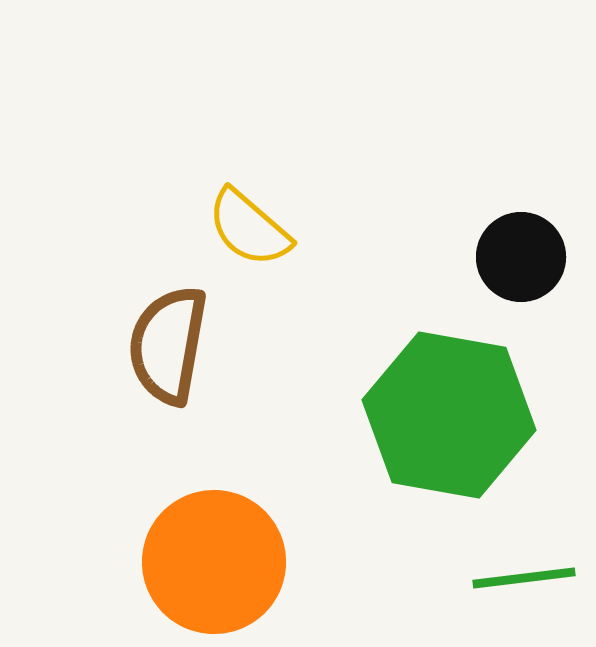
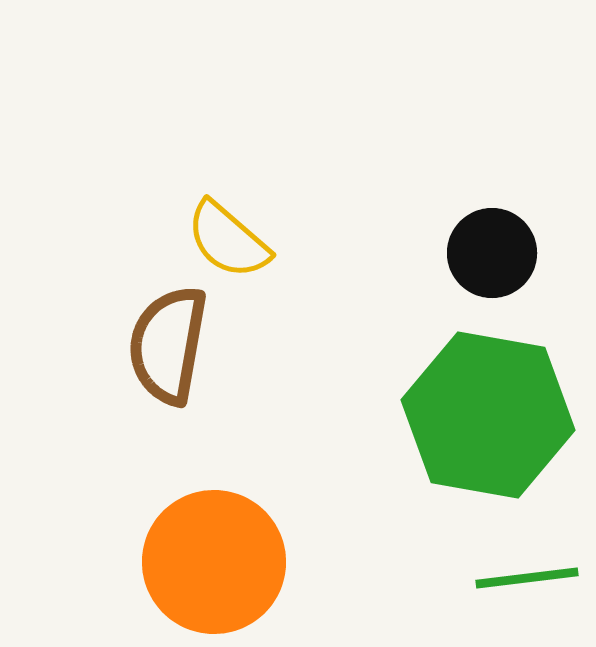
yellow semicircle: moved 21 px left, 12 px down
black circle: moved 29 px left, 4 px up
green hexagon: moved 39 px right
green line: moved 3 px right
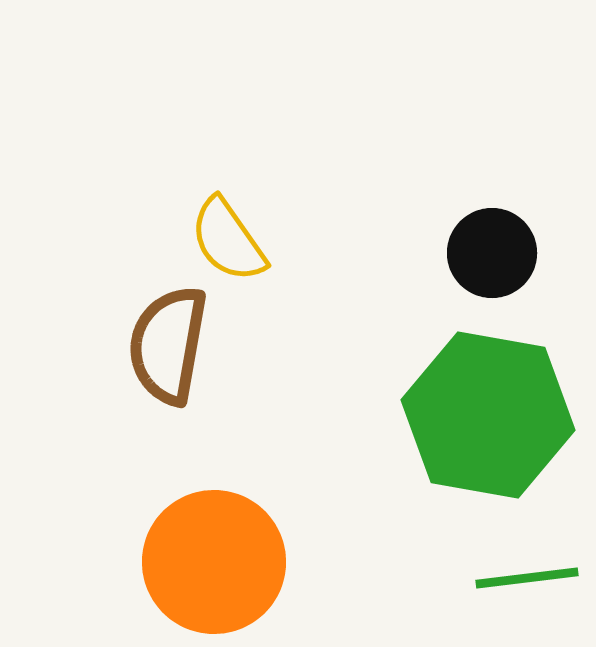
yellow semicircle: rotated 14 degrees clockwise
